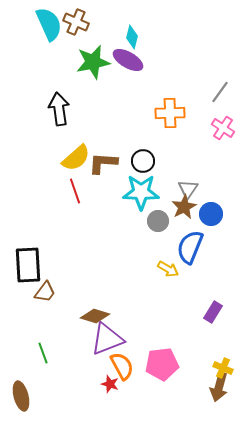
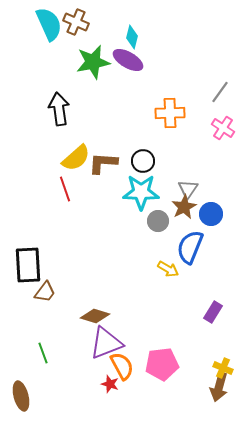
red line: moved 10 px left, 2 px up
purple triangle: moved 1 px left, 4 px down
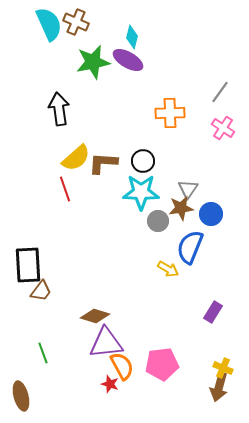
brown star: moved 3 px left, 1 px down; rotated 20 degrees clockwise
brown trapezoid: moved 4 px left, 1 px up
purple triangle: rotated 15 degrees clockwise
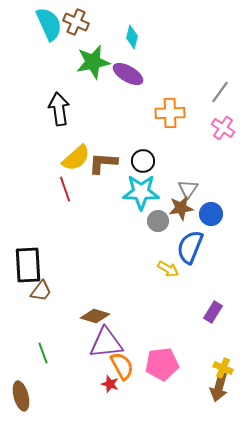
purple ellipse: moved 14 px down
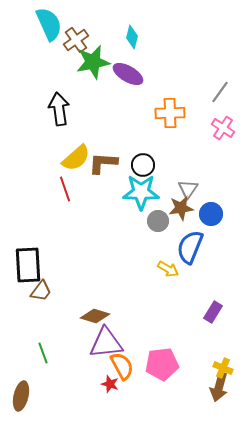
brown cross: moved 18 px down; rotated 30 degrees clockwise
black circle: moved 4 px down
brown ellipse: rotated 28 degrees clockwise
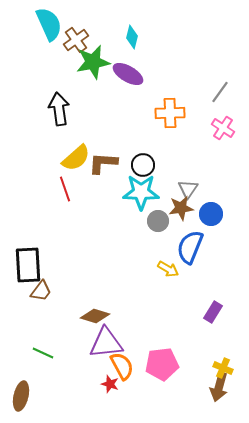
green line: rotated 45 degrees counterclockwise
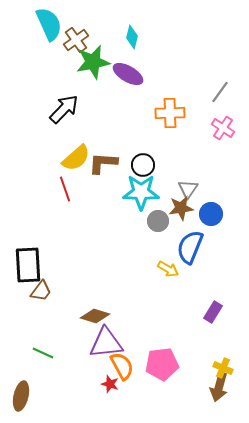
black arrow: moved 5 px right; rotated 52 degrees clockwise
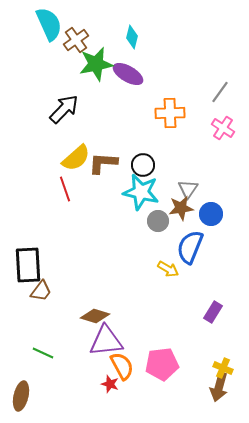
green star: moved 3 px right, 2 px down
cyan star: rotated 12 degrees clockwise
purple triangle: moved 2 px up
